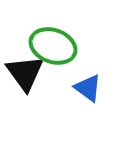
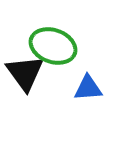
blue triangle: rotated 40 degrees counterclockwise
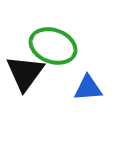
black triangle: rotated 12 degrees clockwise
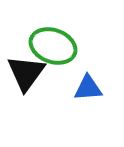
black triangle: moved 1 px right
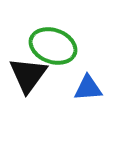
black triangle: moved 2 px right, 2 px down
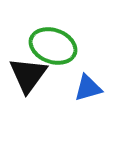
blue triangle: rotated 12 degrees counterclockwise
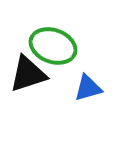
black triangle: moved 1 px up; rotated 36 degrees clockwise
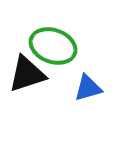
black triangle: moved 1 px left
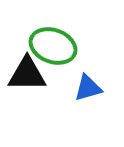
black triangle: rotated 18 degrees clockwise
